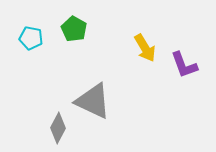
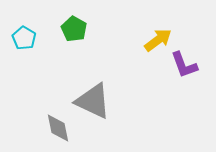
cyan pentagon: moved 7 px left; rotated 20 degrees clockwise
yellow arrow: moved 13 px right, 8 px up; rotated 96 degrees counterclockwise
gray diamond: rotated 40 degrees counterclockwise
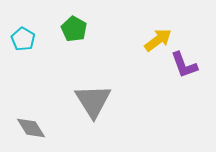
cyan pentagon: moved 1 px left, 1 px down
gray triangle: rotated 33 degrees clockwise
gray diamond: moved 27 px left; rotated 20 degrees counterclockwise
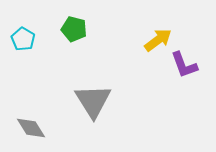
green pentagon: rotated 15 degrees counterclockwise
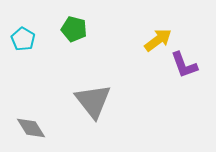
gray triangle: rotated 6 degrees counterclockwise
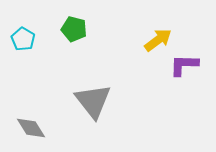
purple L-shape: rotated 112 degrees clockwise
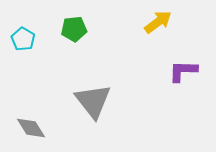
green pentagon: rotated 20 degrees counterclockwise
yellow arrow: moved 18 px up
purple L-shape: moved 1 px left, 6 px down
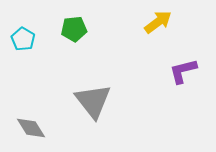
purple L-shape: rotated 16 degrees counterclockwise
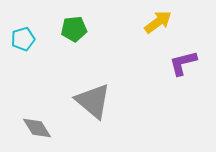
cyan pentagon: rotated 25 degrees clockwise
purple L-shape: moved 8 px up
gray triangle: rotated 12 degrees counterclockwise
gray diamond: moved 6 px right
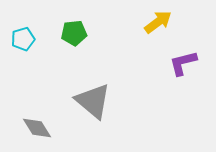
green pentagon: moved 4 px down
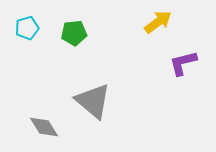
cyan pentagon: moved 4 px right, 11 px up
gray diamond: moved 7 px right, 1 px up
